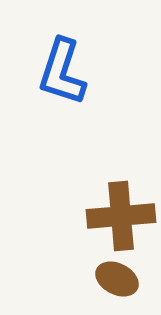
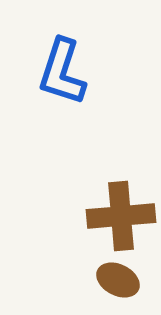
brown ellipse: moved 1 px right, 1 px down
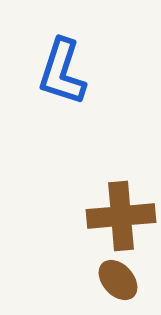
brown ellipse: rotated 21 degrees clockwise
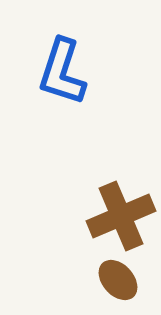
brown cross: rotated 18 degrees counterclockwise
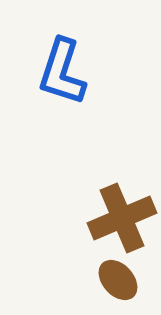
brown cross: moved 1 px right, 2 px down
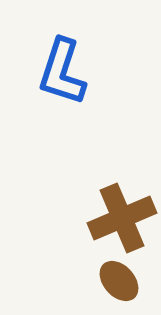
brown ellipse: moved 1 px right, 1 px down
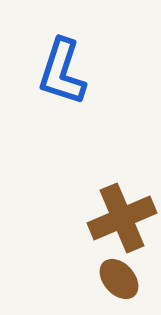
brown ellipse: moved 2 px up
